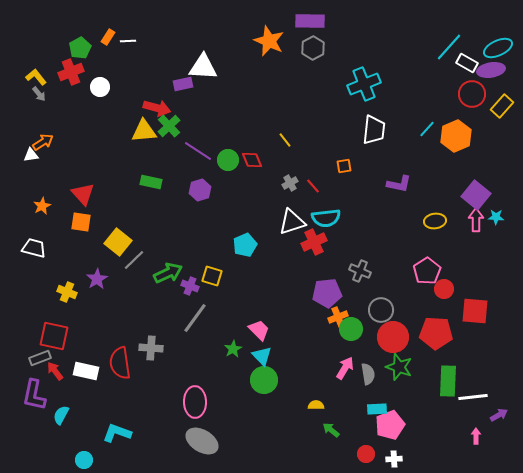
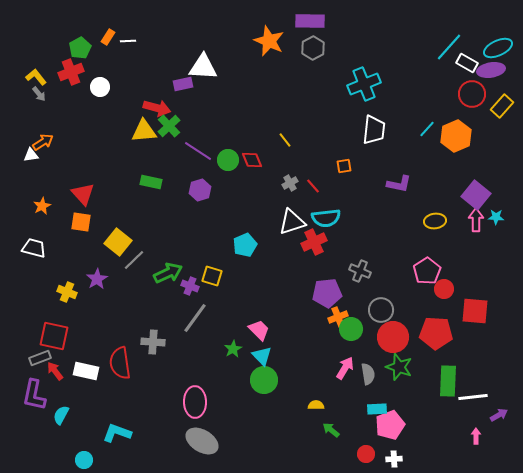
gray cross at (151, 348): moved 2 px right, 6 px up
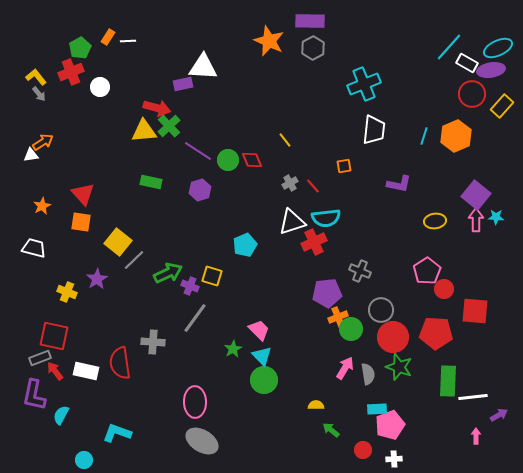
cyan line at (427, 129): moved 3 px left, 7 px down; rotated 24 degrees counterclockwise
red circle at (366, 454): moved 3 px left, 4 px up
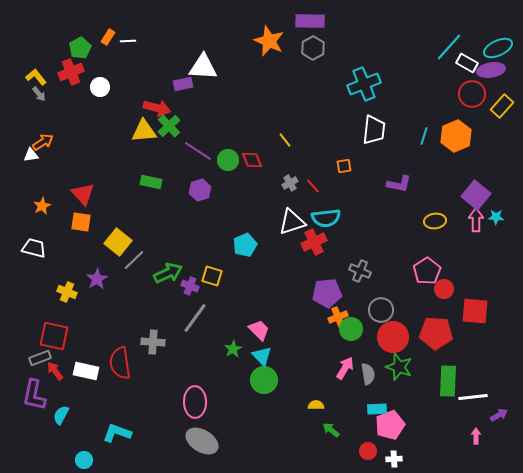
red circle at (363, 450): moved 5 px right, 1 px down
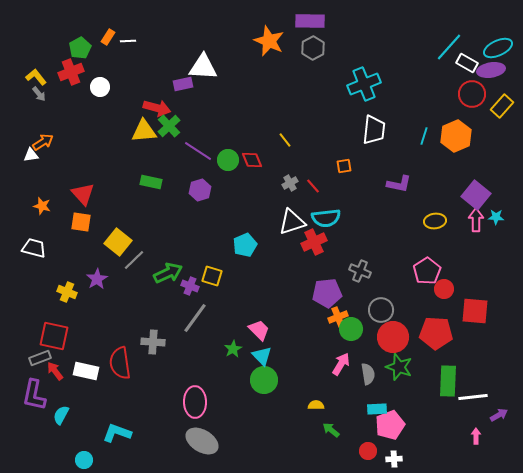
orange star at (42, 206): rotated 30 degrees counterclockwise
pink arrow at (345, 368): moved 4 px left, 4 px up
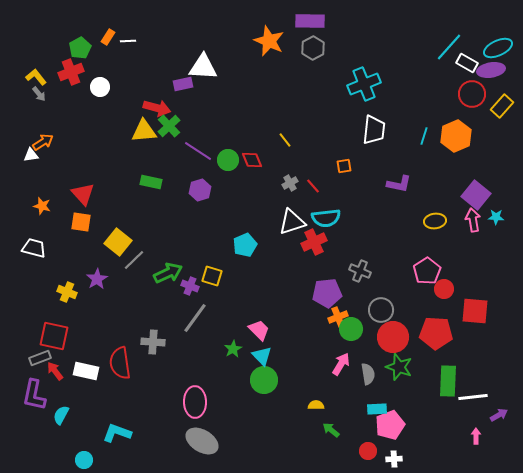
pink arrow at (476, 220): moved 3 px left; rotated 10 degrees counterclockwise
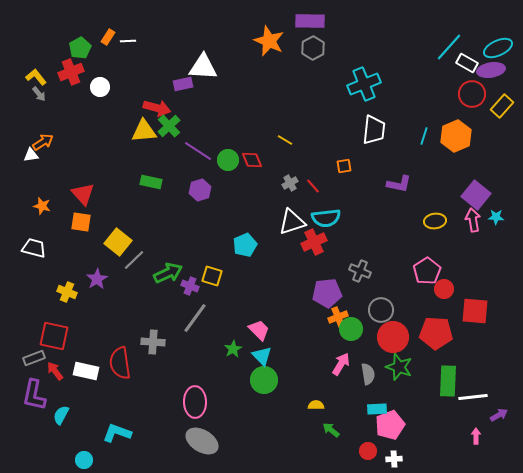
yellow line at (285, 140): rotated 21 degrees counterclockwise
gray rectangle at (40, 358): moved 6 px left
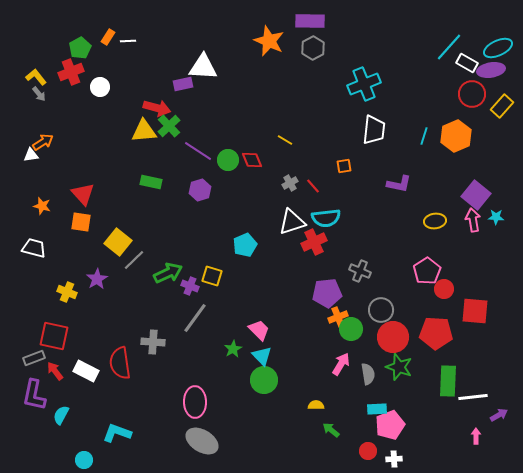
white rectangle at (86, 371): rotated 15 degrees clockwise
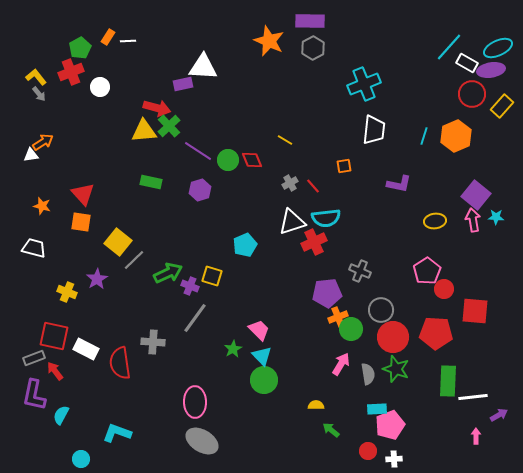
green star at (399, 367): moved 3 px left, 2 px down
white rectangle at (86, 371): moved 22 px up
cyan circle at (84, 460): moved 3 px left, 1 px up
